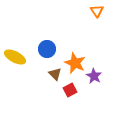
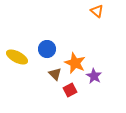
orange triangle: rotated 16 degrees counterclockwise
yellow ellipse: moved 2 px right
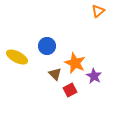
orange triangle: moved 1 px right; rotated 40 degrees clockwise
blue circle: moved 3 px up
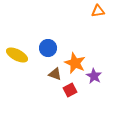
orange triangle: rotated 32 degrees clockwise
blue circle: moved 1 px right, 2 px down
yellow ellipse: moved 2 px up
brown triangle: rotated 24 degrees counterclockwise
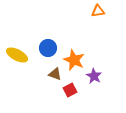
orange star: moved 1 px left, 3 px up
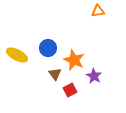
brown triangle: rotated 32 degrees clockwise
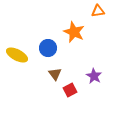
orange star: moved 28 px up
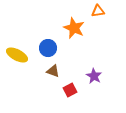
orange star: moved 4 px up
brown triangle: moved 2 px left, 3 px up; rotated 32 degrees counterclockwise
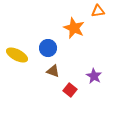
red square: rotated 24 degrees counterclockwise
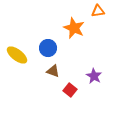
yellow ellipse: rotated 10 degrees clockwise
